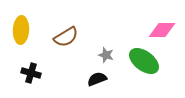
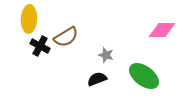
yellow ellipse: moved 8 px right, 11 px up
green ellipse: moved 15 px down
black cross: moved 9 px right, 27 px up; rotated 12 degrees clockwise
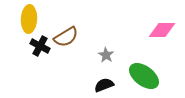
gray star: rotated 14 degrees clockwise
black semicircle: moved 7 px right, 6 px down
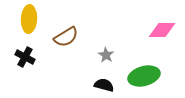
black cross: moved 15 px left, 11 px down
green ellipse: rotated 52 degrees counterclockwise
black semicircle: rotated 36 degrees clockwise
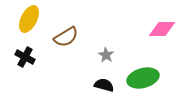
yellow ellipse: rotated 24 degrees clockwise
pink diamond: moved 1 px up
green ellipse: moved 1 px left, 2 px down
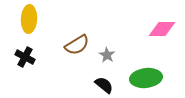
yellow ellipse: rotated 24 degrees counterclockwise
brown semicircle: moved 11 px right, 8 px down
gray star: moved 1 px right
green ellipse: moved 3 px right; rotated 8 degrees clockwise
black semicircle: rotated 24 degrees clockwise
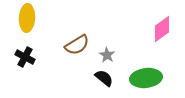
yellow ellipse: moved 2 px left, 1 px up
pink diamond: rotated 36 degrees counterclockwise
black semicircle: moved 7 px up
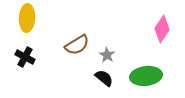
pink diamond: rotated 20 degrees counterclockwise
green ellipse: moved 2 px up
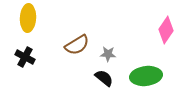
yellow ellipse: moved 1 px right
pink diamond: moved 4 px right, 1 px down
gray star: moved 1 px right, 1 px up; rotated 28 degrees counterclockwise
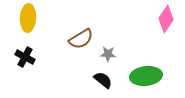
pink diamond: moved 11 px up
brown semicircle: moved 4 px right, 6 px up
black semicircle: moved 1 px left, 2 px down
